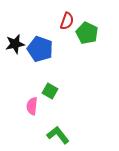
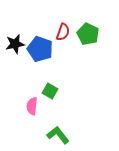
red semicircle: moved 4 px left, 11 px down
green pentagon: moved 1 px right, 1 px down
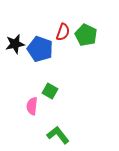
green pentagon: moved 2 px left, 1 px down
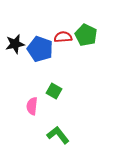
red semicircle: moved 5 px down; rotated 114 degrees counterclockwise
green square: moved 4 px right
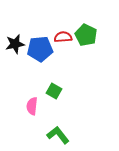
blue pentagon: rotated 25 degrees counterclockwise
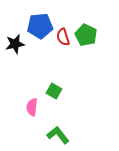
red semicircle: rotated 102 degrees counterclockwise
blue pentagon: moved 23 px up
pink semicircle: moved 1 px down
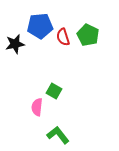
green pentagon: moved 2 px right
pink semicircle: moved 5 px right
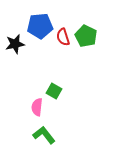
green pentagon: moved 2 px left, 1 px down
green L-shape: moved 14 px left
